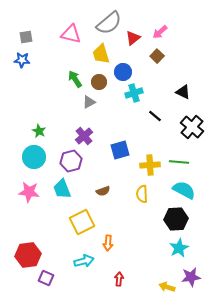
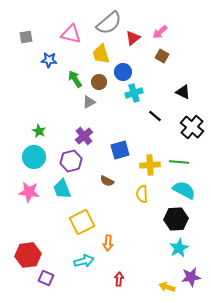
brown square: moved 5 px right; rotated 16 degrees counterclockwise
blue star: moved 27 px right
brown semicircle: moved 4 px right, 10 px up; rotated 48 degrees clockwise
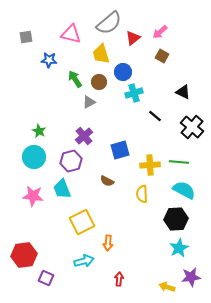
pink star: moved 4 px right, 4 px down
red hexagon: moved 4 px left
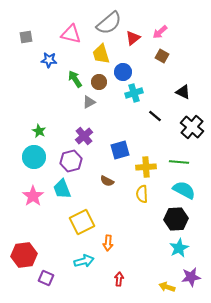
yellow cross: moved 4 px left, 2 px down
pink star: rotated 30 degrees clockwise
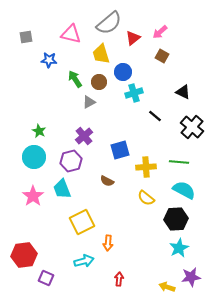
yellow semicircle: moved 4 px right, 4 px down; rotated 48 degrees counterclockwise
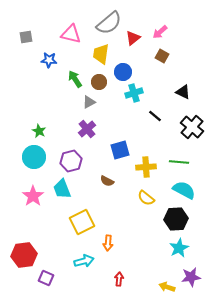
yellow trapezoid: rotated 25 degrees clockwise
purple cross: moved 3 px right, 7 px up
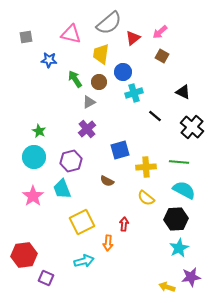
red arrow: moved 5 px right, 55 px up
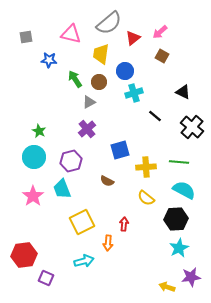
blue circle: moved 2 px right, 1 px up
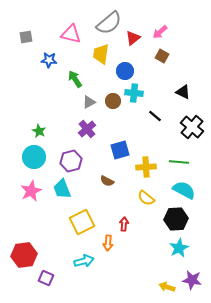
brown circle: moved 14 px right, 19 px down
cyan cross: rotated 24 degrees clockwise
pink star: moved 2 px left, 5 px up; rotated 10 degrees clockwise
purple star: moved 1 px right, 3 px down; rotated 18 degrees clockwise
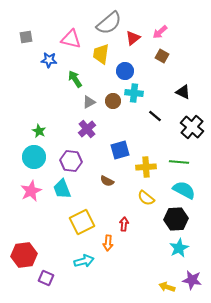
pink triangle: moved 5 px down
purple hexagon: rotated 20 degrees clockwise
